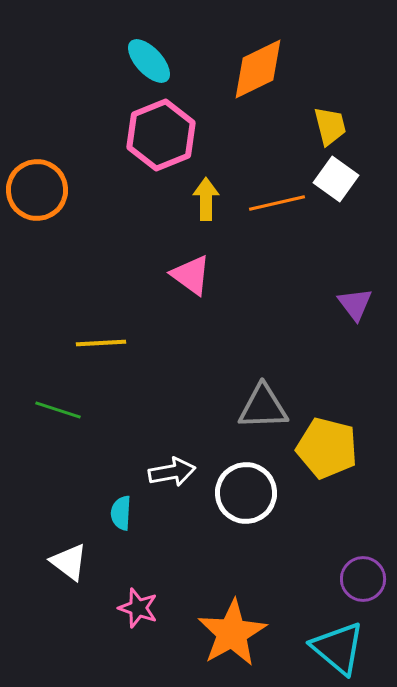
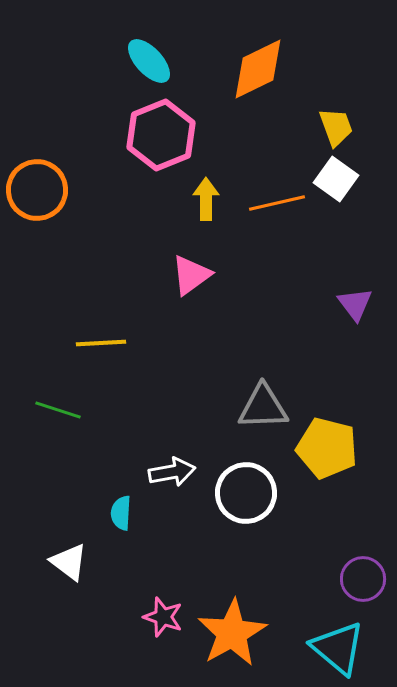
yellow trapezoid: moved 6 px right, 1 px down; rotated 6 degrees counterclockwise
pink triangle: rotated 48 degrees clockwise
pink star: moved 25 px right, 9 px down
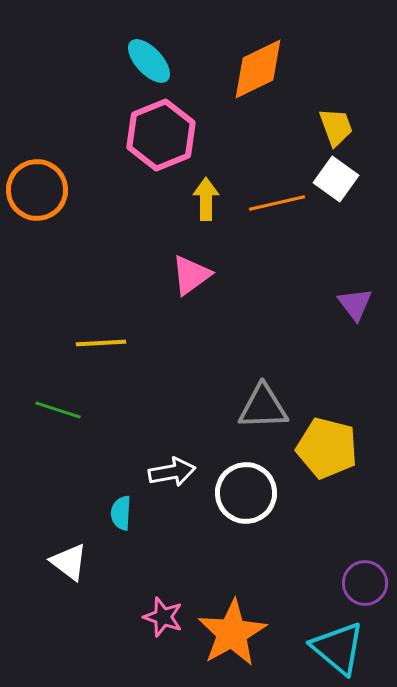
purple circle: moved 2 px right, 4 px down
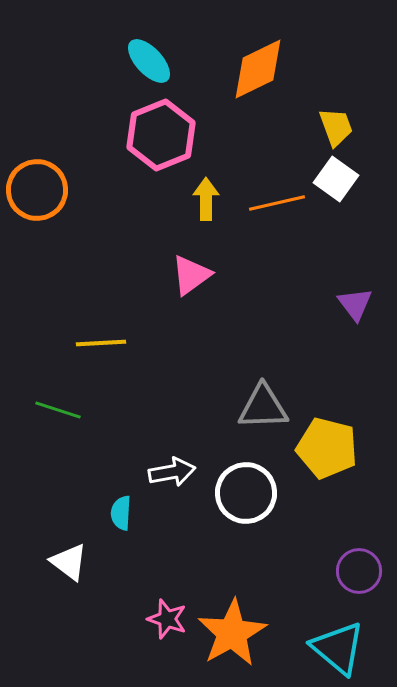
purple circle: moved 6 px left, 12 px up
pink star: moved 4 px right, 2 px down
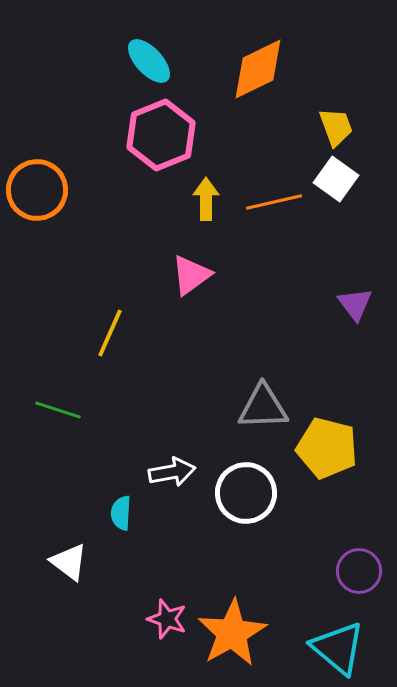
orange line: moved 3 px left, 1 px up
yellow line: moved 9 px right, 10 px up; rotated 63 degrees counterclockwise
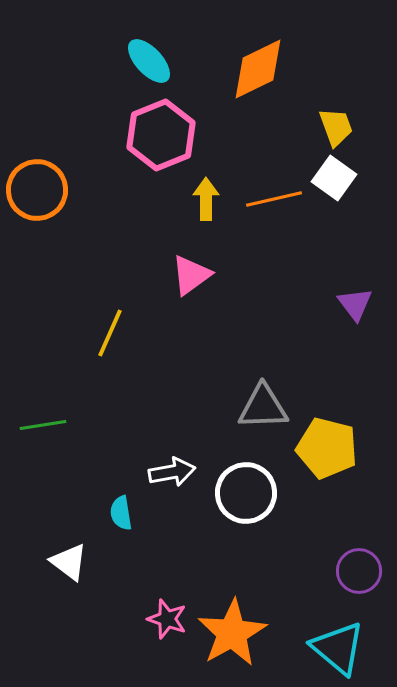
white square: moved 2 px left, 1 px up
orange line: moved 3 px up
green line: moved 15 px left, 15 px down; rotated 27 degrees counterclockwise
cyan semicircle: rotated 12 degrees counterclockwise
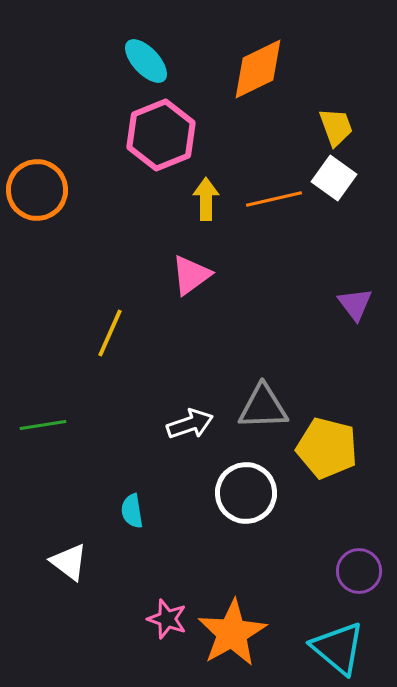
cyan ellipse: moved 3 px left
white arrow: moved 18 px right, 48 px up; rotated 9 degrees counterclockwise
cyan semicircle: moved 11 px right, 2 px up
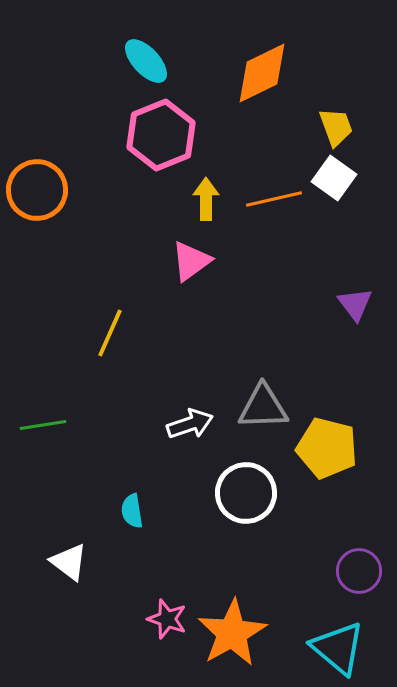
orange diamond: moved 4 px right, 4 px down
pink triangle: moved 14 px up
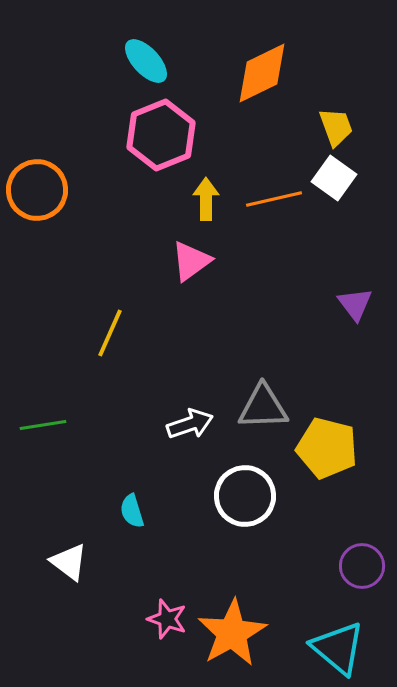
white circle: moved 1 px left, 3 px down
cyan semicircle: rotated 8 degrees counterclockwise
purple circle: moved 3 px right, 5 px up
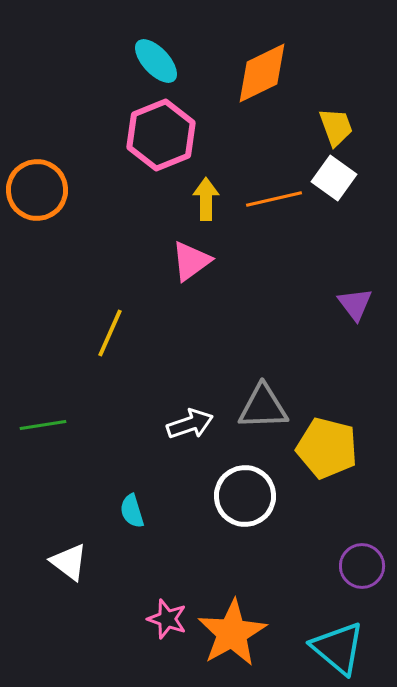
cyan ellipse: moved 10 px right
